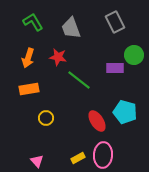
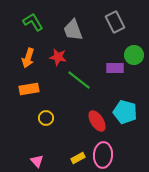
gray trapezoid: moved 2 px right, 2 px down
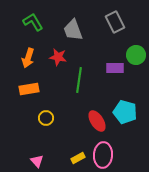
green circle: moved 2 px right
green line: rotated 60 degrees clockwise
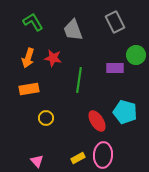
red star: moved 5 px left, 1 px down
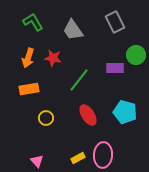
gray trapezoid: rotated 15 degrees counterclockwise
green line: rotated 30 degrees clockwise
red ellipse: moved 9 px left, 6 px up
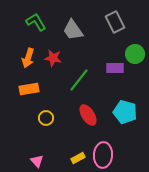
green L-shape: moved 3 px right
green circle: moved 1 px left, 1 px up
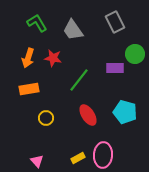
green L-shape: moved 1 px right, 1 px down
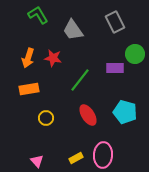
green L-shape: moved 1 px right, 8 px up
green line: moved 1 px right
yellow rectangle: moved 2 px left
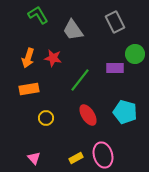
pink ellipse: rotated 20 degrees counterclockwise
pink triangle: moved 3 px left, 3 px up
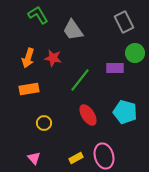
gray rectangle: moved 9 px right
green circle: moved 1 px up
yellow circle: moved 2 px left, 5 px down
pink ellipse: moved 1 px right, 1 px down
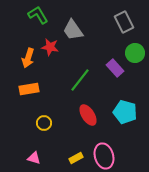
red star: moved 3 px left, 11 px up
purple rectangle: rotated 48 degrees clockwise
pink triangle: rotated 32 degrees counterclockwise
